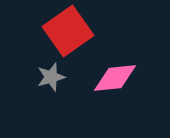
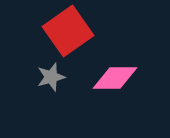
pink diamond: rotated 6 degrees clockwise
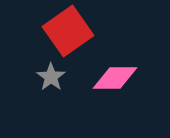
gray star: rotated 20 degrees counterclockwise
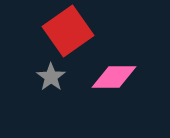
pink diamond: moved 1 px left, 1 px up
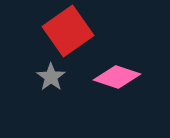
pink diamond: moved 3 px right; rotated 18 degrees clockwise
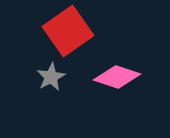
gray star: rotated 8 degrees clockwise
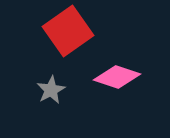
gray star: moved 13 px down
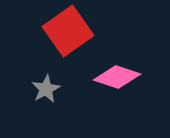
gray star: moved 5 px left, 1 px up
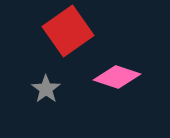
gray star: rotated 8 degrees counterclockwise
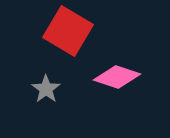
red square: rotated 24 degrees counterclockwise
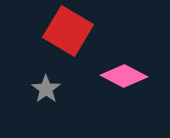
pink diamond: moved 7 px right, 1 px up; rotated 9 degrees clockwise
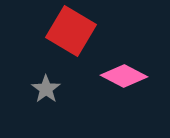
red square: moved 3 px right
